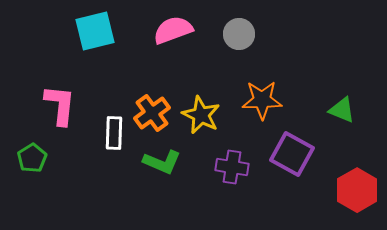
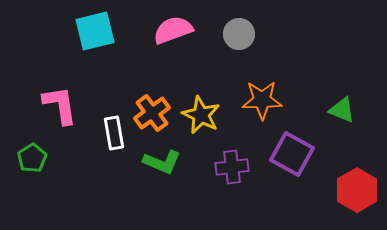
pink L-shape: rotated 15 degrees counterclockwise
white rectangle: rotated 12 degrees counterclockwise
purple cross: rotated 16 degrees counterclockwise
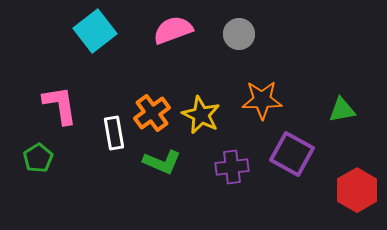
cyan square: rotated 24 degrees counterclockwise
green triangle: rotated 32 degrees counterclockwise
green pentagon: moved 6 px right
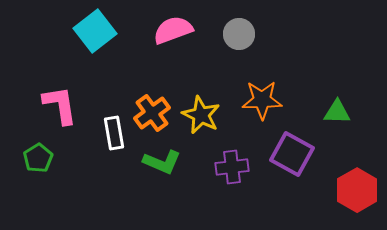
green triangle: moved 5 px left, 2 px down; rotated 12 degrees clockwise
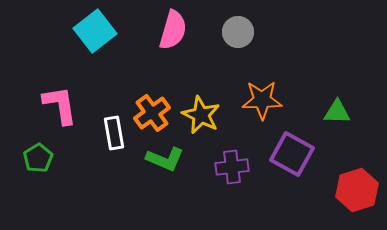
pink semicircle: rotated 126 degrees clockwise
gray circle: moved 1 px left, 2 px up
green L-shape: moved 3 px right, 3 px up
red hexagon: rotated 12 degrees clockwise
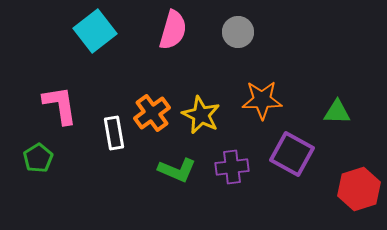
green L-shape: moved 12 px right, 11 px down
red hexagon: moved 2 px right, 1 px up
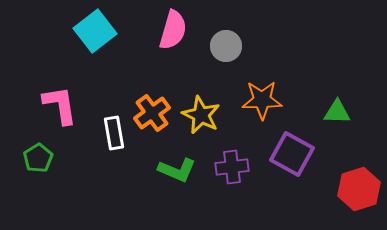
gray circle: moved 12 px left, 14 px down
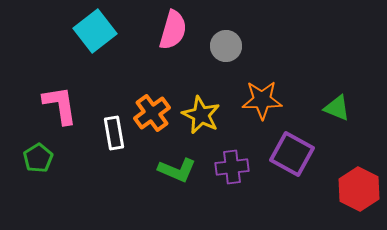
green triangle: moved 4 px up; rotated 20 degrees clockwise
red hexagon: rotated 15 degrees counterclockwise
